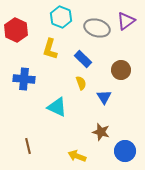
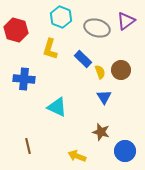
red hexagon: rotated 10 degrees counterclockwise
yellow semicircle: moved 19 px right, 11 px up
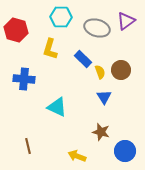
cyan hexagon: rotated 20 degrees counterclockwise
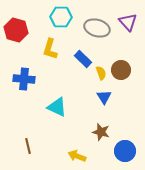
purple triangle: moved 2 px right, 1 px down; rotated 36 degrees counterclockwise
yellow semicircle: moved 1 px right, 1 px down
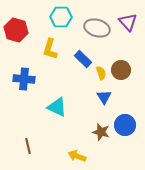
blue circle: moved 26 px up
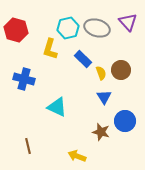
cyan hexagon: moved 7 px right, 11 px down; rotated 15 degrees counterclockwise
blue cross: rotated 10 degrees clockwise
blue circle: moved 4 px up
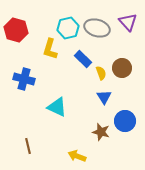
brown circle: moved 1 px right, 2 px up
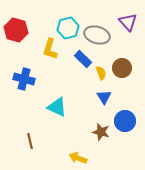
gray ellipse: moved 7 px down
brown line: moved 2 px right, 5 px up
yellow arrow: moved 1 px right, 2 px down
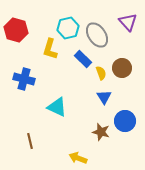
gray ellipse: rotated 40 degrees clockwise
